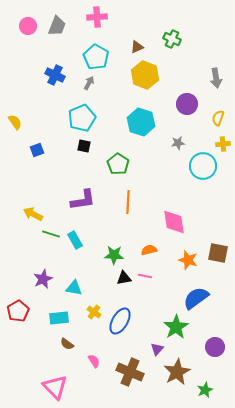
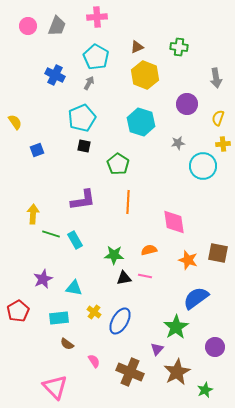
green cross at (172, 39): moved 7 px right, 8 px down; rotated 18 degrees counterclockwise
yellow arrow at (33, 214): rotated 66 degrees clockwise
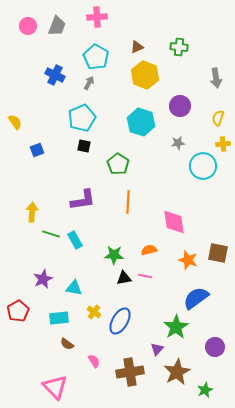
purple circle at (187, 104): moved 7 px left, 2 px down
yellow arrow at (33, 214): moved 1 px left, 2 px up
brown cross at (130, 372): rotated 32 degrees counterclockwise
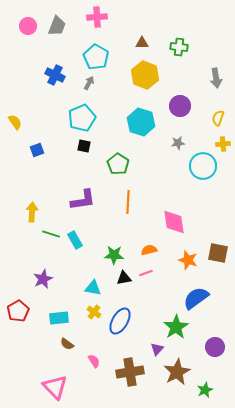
brown triangle at (137, 47): moved 5 px right, 4 px up; rotated 24 degrees clockwise
pink line at (145, 276): moved 1 px right, 3 px up; rotated 32 degrees counterclockwise
cyan triangle at (74, 288): moved 19 px right
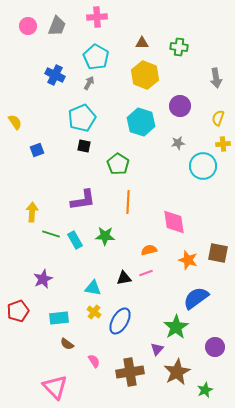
green star at (114, 255): moved 9 px left, 19 px up
red pentagon at (18, 311): rotated 10 degrees clockwise
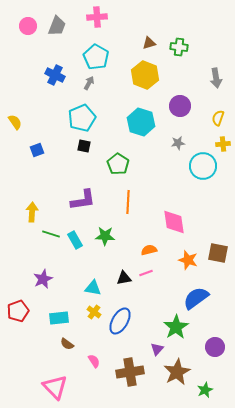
brown triangle at (142, 43): moved 7 px right; rotated 16 degrees counterclockwise
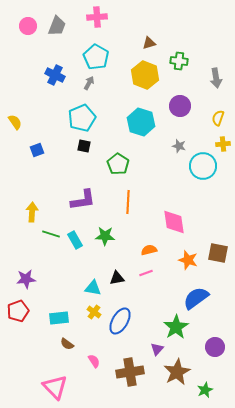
green cross at (179, 47): moved 14 px down
gray star at (178, 143): moved 1 px right, 3 px down; rotated 24 degrees clockwise
black triangle at (124, 278): moved 7 px left
purple star at (43, 279): moved 17 px left; rotated 18 degrees clockwise
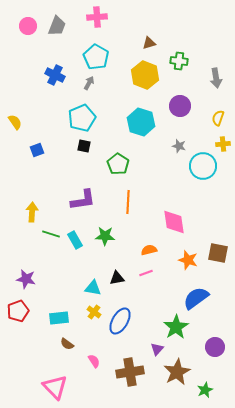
purple star at (26, 279): rotated 18 degrees clockwise
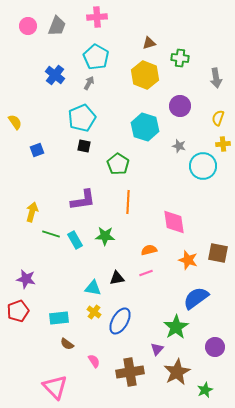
green cross at (179, 61): moved 1 px right, 3 px up
blue cross at (55, 75): rotated 12 degrees clockwise
cyan hexagon at (141, 122): moved 4 px right, 5 px down
yellow arrow at (32, 212): rotated 12 degrees clockwise
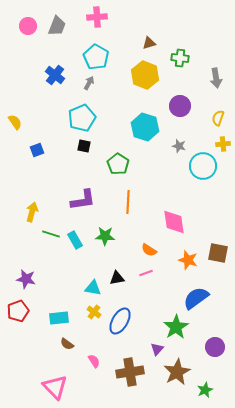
orange semicircle at (149, 250): rotated 133 degrees counterclockwise
